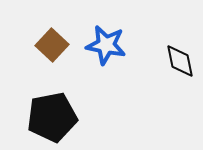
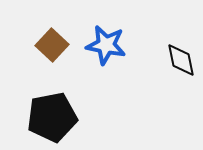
black diamond: moved 1 px right, 1 px up
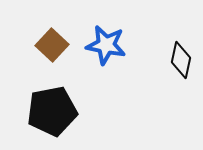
black diamond: rotated 24 degrees clockwise
black pentagon: moved 6 px up
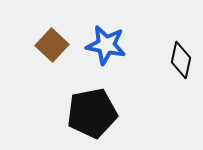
black pentagon: moved 40 px right, 2 px down
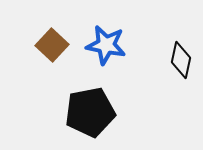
black pentagon: moved 2 px left, 1 px up
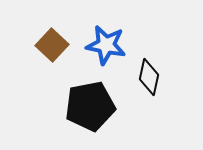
black diamond: moved 32 px left, 17 px down
black pentagon: moved 6 px up
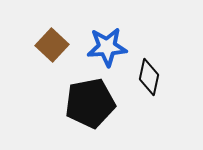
blue star: moved 1 px right, 2 px down; rotated 15 degrees counterclockwise
black pentagon: moved 3 px up
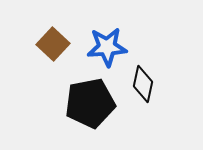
brown square: moved 1 px right, 1 px up
black diamond: moved 6 px left, 7 px down
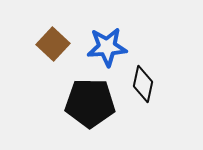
black pentagon: rotated 12 degrees clockwise
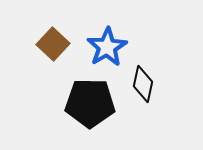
blue star: rotated 27 degrees counterclockwise
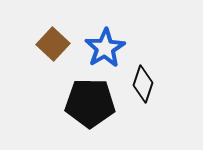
blue star: moved 2 px left, 1 px down
black diamond: rotated 6 degrees clockwise
